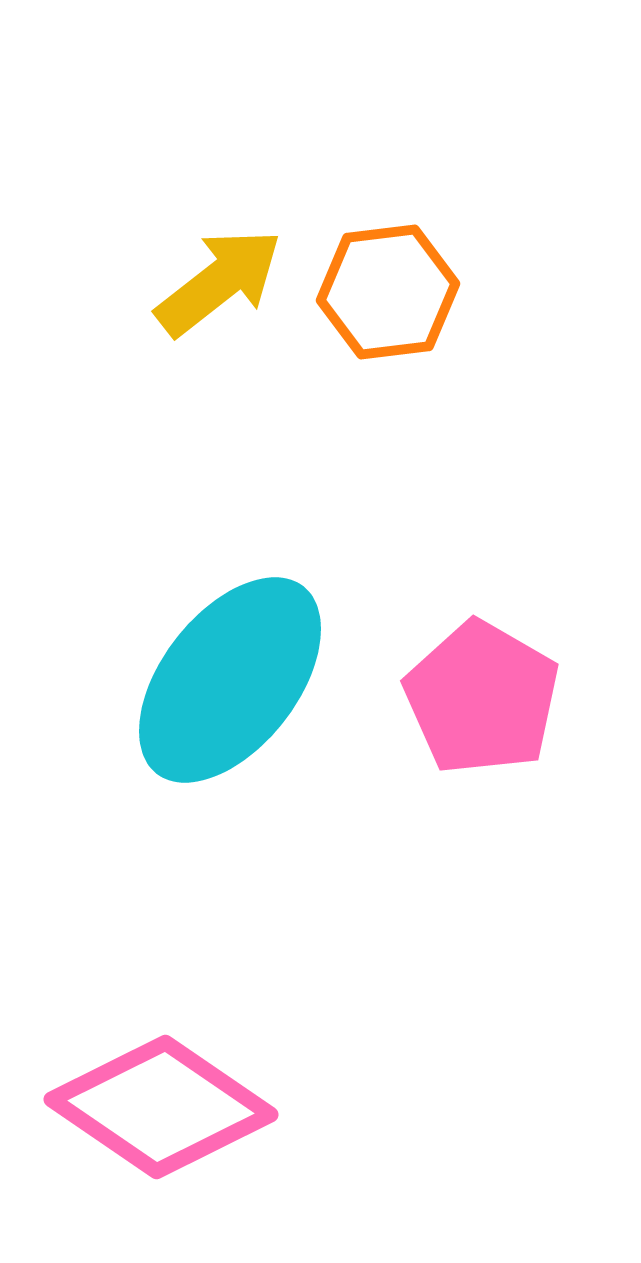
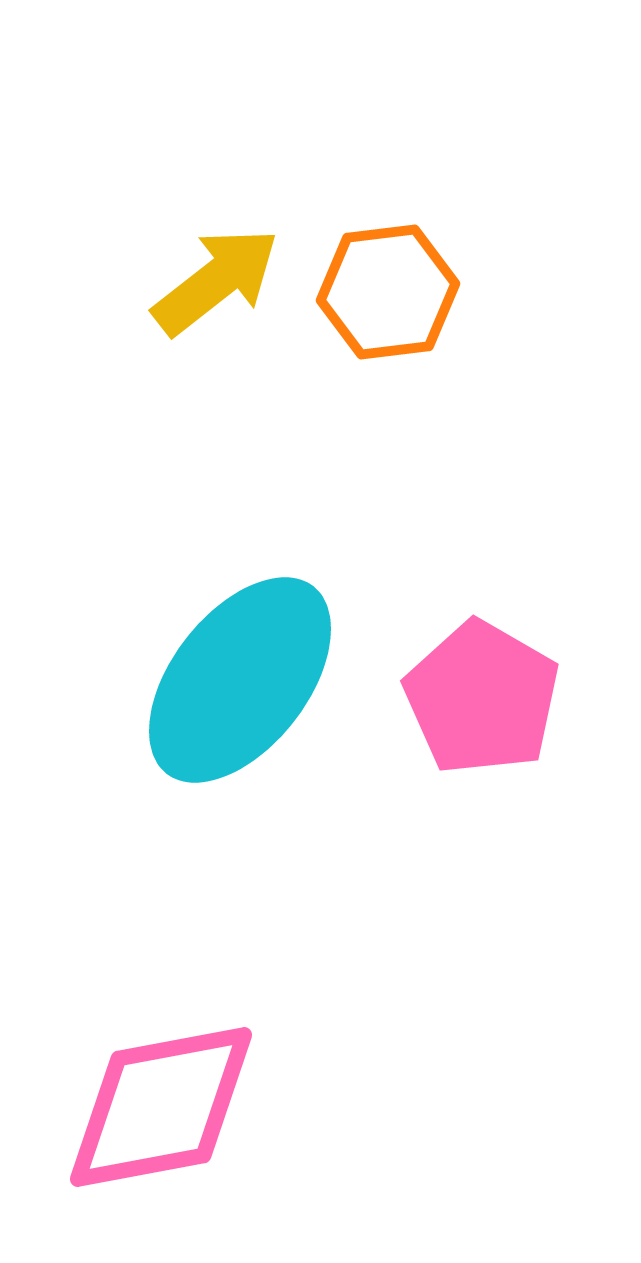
yellow arrow: moved 3 px left, 1 px up
cyan ellipse: moved 10 px right
pink diamond: rotated 45 degrees counterclockwise
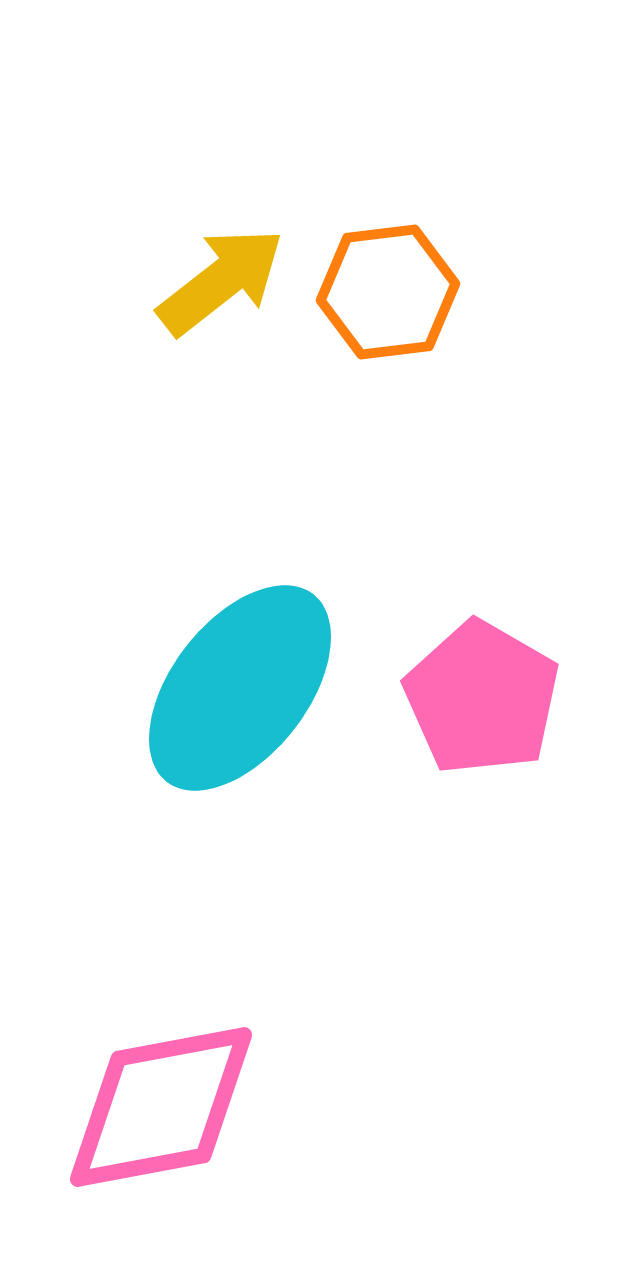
yellow arrow: moved 5 px right
cyan ellipse: moved 8 px down
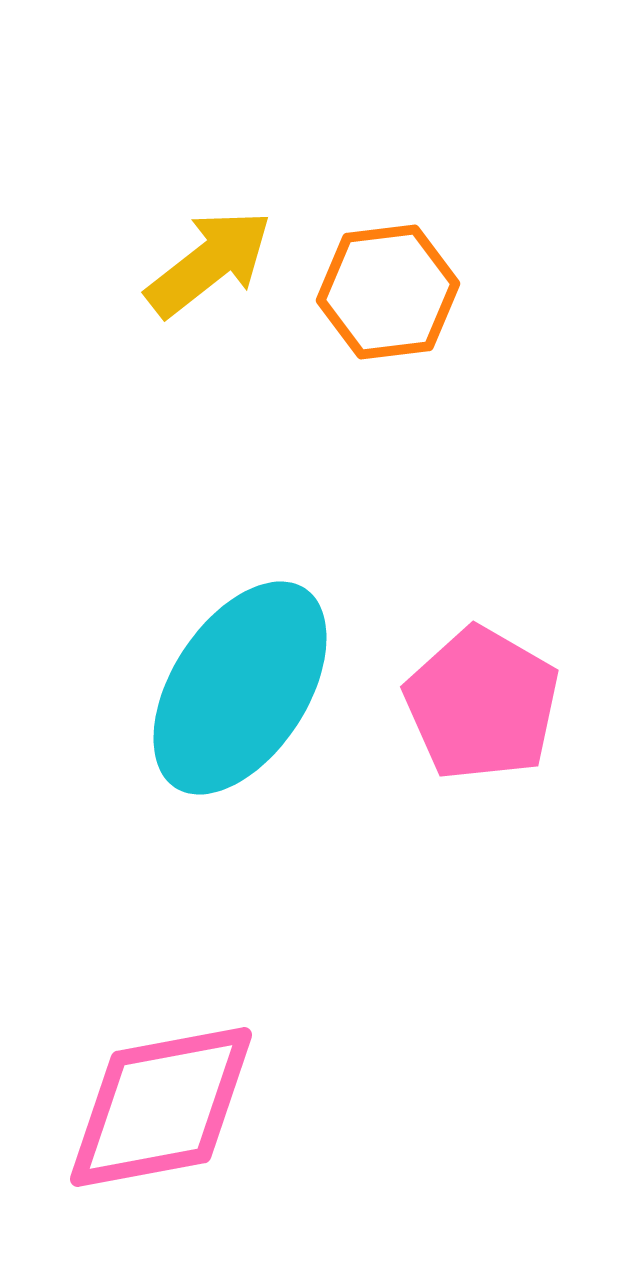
yellow arrow: moved 12 px left, 18 px up
cyan ellipse: rotated 5 degrees counterclockwise
pink pentagon: moved 6 px down
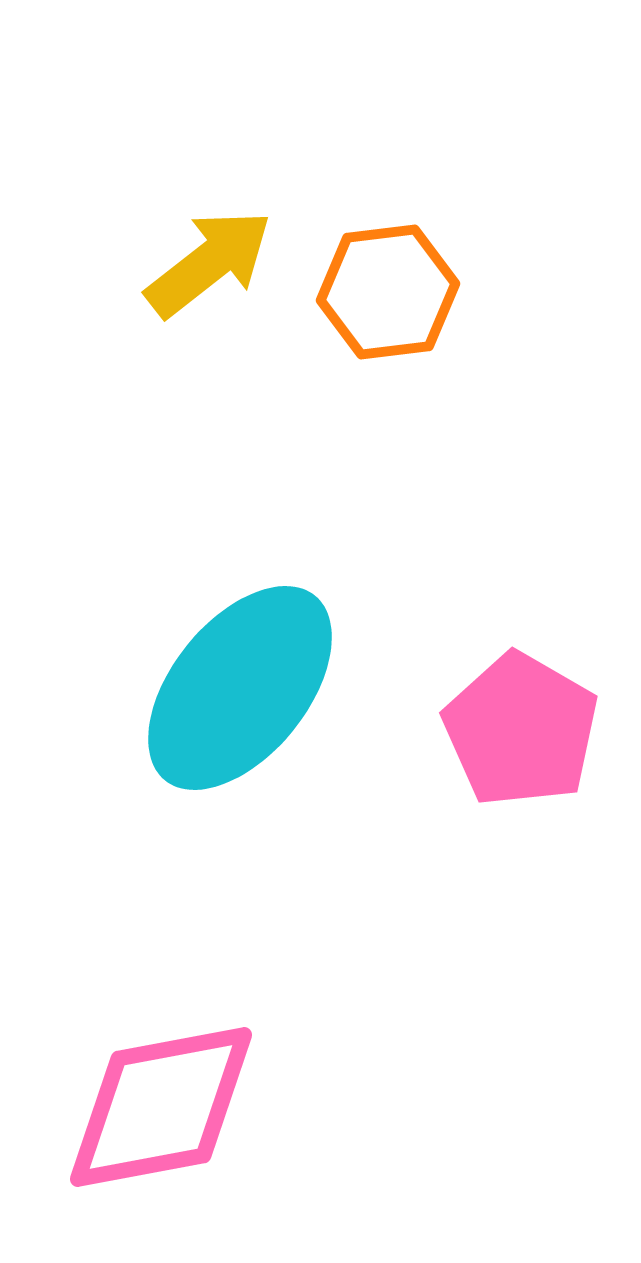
cyan ellipse: rotated 6 degrees clockwise
pink pentagon: moved 39 px right, 26 px down
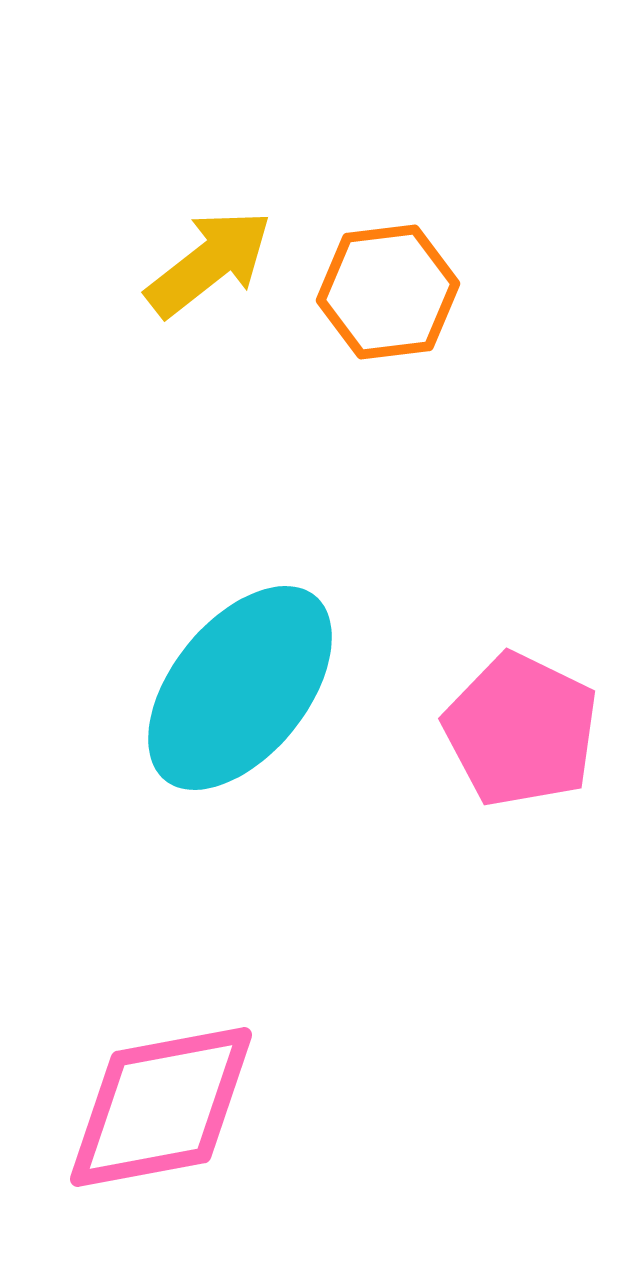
pink pentagon: rotated 4 degrees counterclockwise
